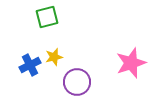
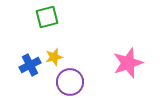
pink star: moved 3 px left
purple circle: moved 7 px left
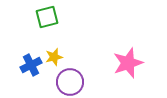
blue cross: moved 1 px right
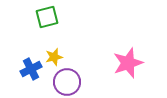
blue cross: moved 4 px down
purple circle: moved 3 px left
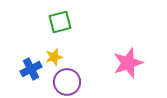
green square: moved 13 px right, 5 px down
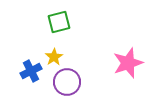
green square: moved 1 px left
yellow star: rotated 18 degrees counterclockwise
blue cross: moved 2 px down
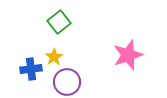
green square: rotated 25 degrees counterclockwise
pink star: moved 8 px up
blue cross: moved 2 px up; rotated 20 degrees clockwise
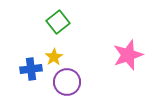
green square: moved 1 px left
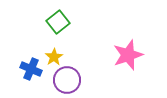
blue cross: rotated 30 degrees clockwise
purple circle: moved 2 px up
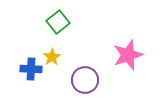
yellow star: moved 2 px left
blue cross: rotated 20 degrees counterclockwise
purple circle: moved 18 px right
